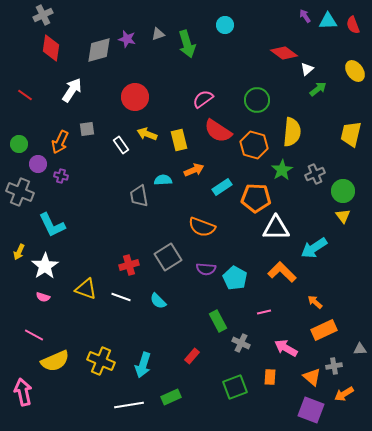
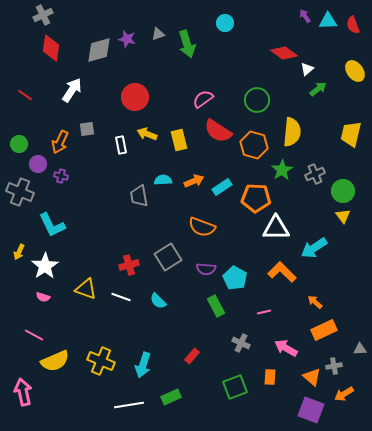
cyan circle at (225, 25): moved 2 px up
white rectangle at (121, 145): rotated 24 degrees clockwise
orange arrow at (194, 170): moved 11 px down
green rectangle at (218, 321): moved 2 px left, 15 px up
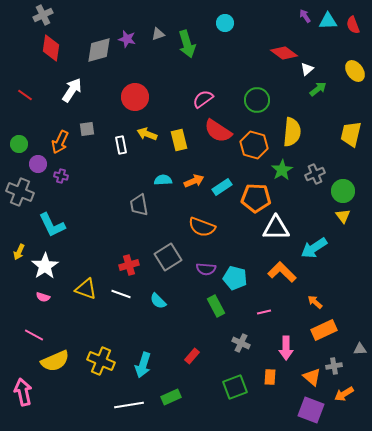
gray trapezoid at (139, 196): moved 9 px down
cyan pentagon at (235, 278): rotated 15 degrees counterclockwise
white line at (121, 297): moved 3 px up
pink arrow at (286, 348): rotated 120 degrees counterclockwise
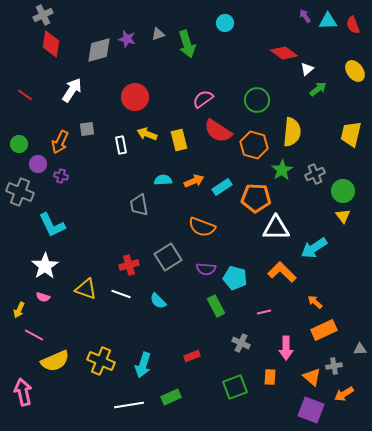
red diamond at (51, 48): moved 4 px up
yellow arrow at (19, 252): moved 58 px down
red rectangle at (192, 356): rotated 28 degrees clockwise
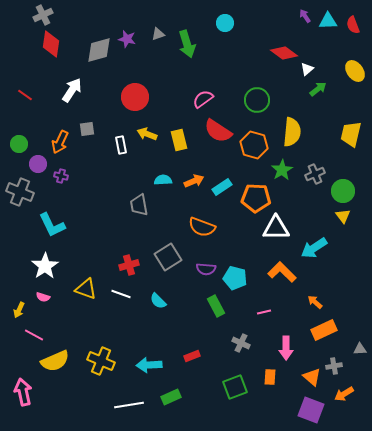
cyan arrow at (143, 365): moved 6 px right; rotated 70 degrees clockwise
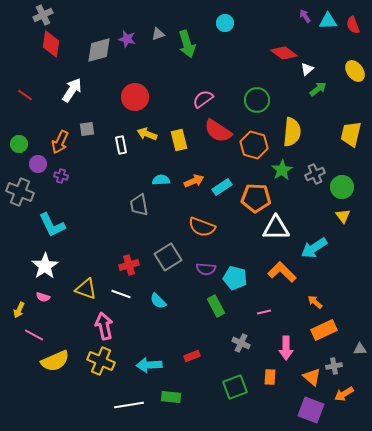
cyan semicircle at (163, 180): moved 2 px left
green circle at (343, 191): moved 1 px left, 4 px up
pink arrow at (23, 392): moved 81 px right, 66 px up
green rectangle at (171, 397): rotated 30 degrees clockwise
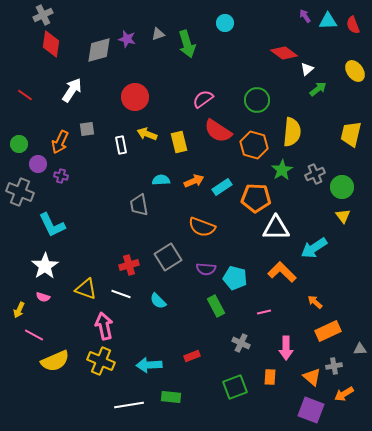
yellow rectangle at (179, 140): moved 2 px down
orange rectangle at (324, 330): moved 4 px right, 1 px down
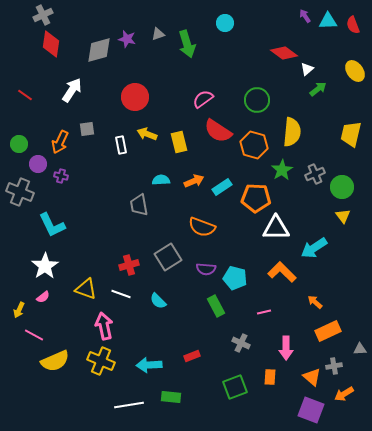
pink semicircle at (43, 297): rotated 56 degrees counterclockwise
